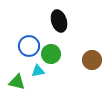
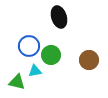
black ellipse: moved 4 px up
green circle: moved 1 px down
brown circle: moved 3 px left
cyan triangle: moved 3 px left
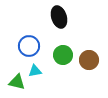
green circle: moved 12 px right
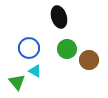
blue circle: moved 2 px down
green circle: moved 4 px right, 6 px up
cyan triangle: rotated 40 degrees clockwise
green triangle: rotated 36 degrees clockwise
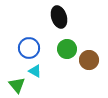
green triangle: moved 3 px down
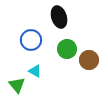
blue circle: moved 2 px right, 8 px up
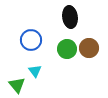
black ellipse: moved 11 px right; rotated 10 degrees clockwise
brown circle: moved 12 px up
cyan triangle: rotated 24 degrees clockwise
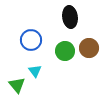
green circle: moved 2 px left, 2 px down
